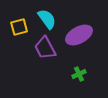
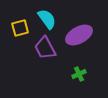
yellow square: moved 1 px right, 1 px down
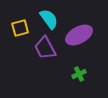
cyan semicircle: moved 2 px right
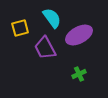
cyan semicircle: moved 3 px right, 1 px up
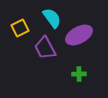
yellow square: rotated 12 degrees counterclockwise
green cross: rotated 24 degrees clockwise
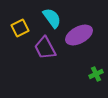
green cross: moved 17 px right; rotated 24 degrees counterclockwise
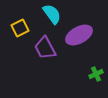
cyan semicircle: moved 4 px up
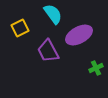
cyan semicircle: moved 1 px right
purple trapezoid: moved 3 px right, 3 px down
green cross: moved 6 px up
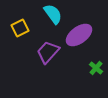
purple ellipse: rotated 8 degrees counterclockwise
purple trapezoid: moved 1 px down; rotated 70 degrees clockwise
green cross: rotated 24 degrees counterclockwise
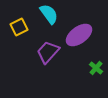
cyan semicircle: moved 4 px left
yellow square: moved 1 px left, 1 px up
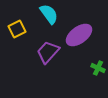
yellow square: moved 2 px left, 2 px down
green cross: moved 2 px right; rotated 16 degrees counterclockwise
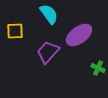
yellow square: moved 2 px left, 2 px down; rotated 24 degrees clockwise
